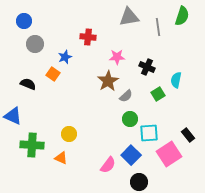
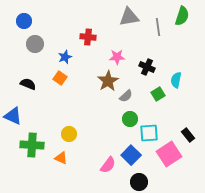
orange square: moved 7 px right, 4 px down
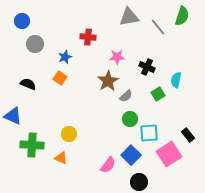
blue circle: moved 2 px left
gray line: rotated 30 degrees counterclockwise
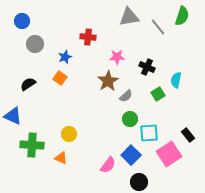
black semicircle: rotated 56 degrees counterclockwise
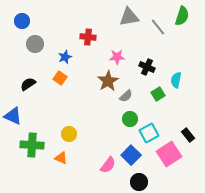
cyan square: rotated 24 degrees counterclockwise
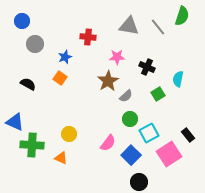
gray triangle: moved 9 px down; rotated 20 degrees clockwise
cyan semicircle: moved 2 px right, 1 px up
black semicircle: rotated 63 degrees clockwise
blue triangle: moved 2 px right, 6 px down
pink semicircle: moved 22 px up
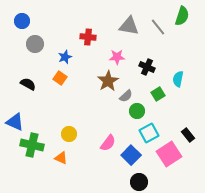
green circle: moved 7 px right, 8 px up
green cross: rotated 10 degrees clockwise
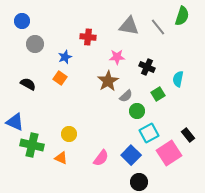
pink semicircle: moved 7 px left, 15 px down
pink square: moved 1 px up
